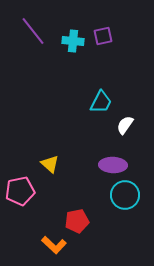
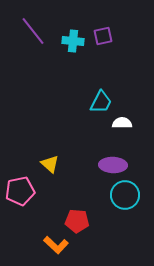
white semicircle: moved 3 px left, 2 px up; rotated 54 degrees clockwise
red pentagon: rotated 15 degrees clockwise
orange L-shape: moved 2 px right
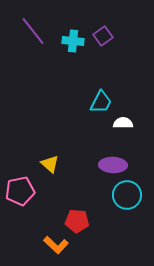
purple square: rotated 24 degrees counterclockwise
white semicircle: moved 1 px right
cyan circle: moved 2 px right
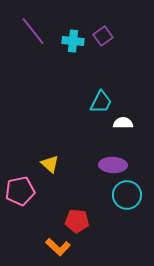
orange L-shape: moved 2 px right, 2 px down
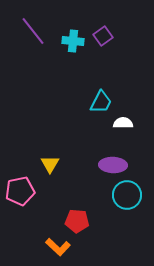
yellow triangle: rotated 18 degrees clockwise
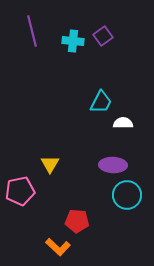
purple line: moved 1 px left; rotated 24 degrees clockwise
